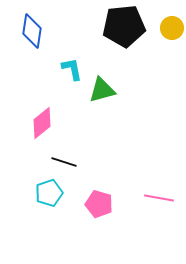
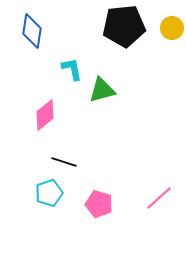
pink diamond: moved 3 px right, 8 px up
pink line: rotated 52 degrees counterclockwise
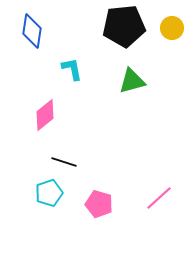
green triangle: moved 30 px right, 9 px up
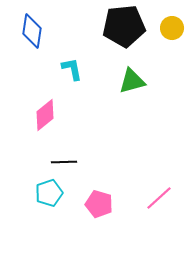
black line: rotated 20 degrees counterclockwise
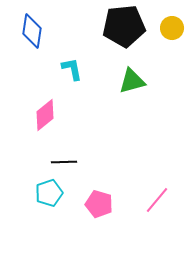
pink line: moved 2 px left, 2 px down; rotated 8 degrees counterclockwise
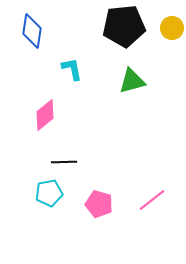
cyan pentagon: rotated 8 degrees clockwise
pink line: moved 5 px left; rotated 12 degrees clockwise
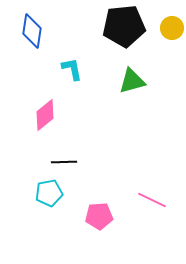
pink line: rotated 64 degrees clockwise
pink pentagon: moved 12 px down; rotated 20 degrees counterclockwise
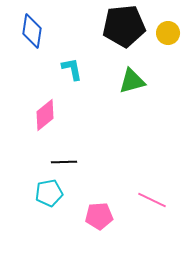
yellow circle: moved 4 px left, 5 px down
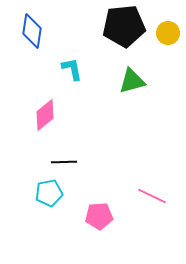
pink line: moved 4 px up
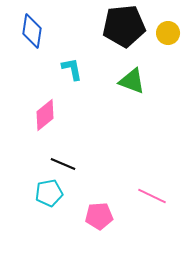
green triangle: rotated 36 degrees clockwise
black line: moved 1 px left, 2 px down; rotated 25 degrees clockwise
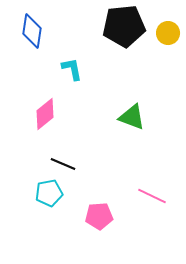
green triangle: moved 36 px down
pink diamond: moved 1 px up
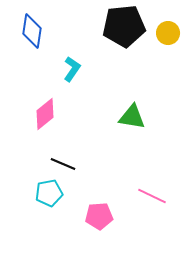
cyan L-shape: rotated 45 degrees clockwise
green triangle: rotated 12 degrees counterclockwise
